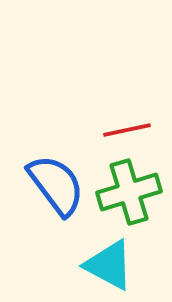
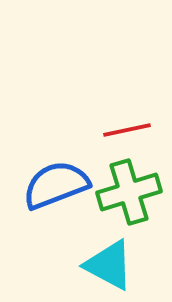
blue semicircle: rotated 74 degrees counterclockwise
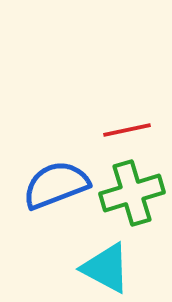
green cross: moved 3 px right, 1 px down
cyan triangle: moved 3 px left, 3 px down
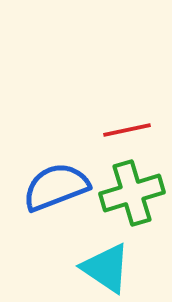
blue semicircle: moved 2 px down
cyan triangle: rotated 6 degrees clockwise
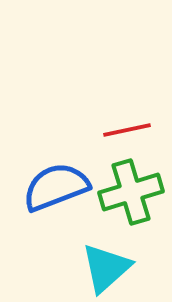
green cross: moved 1 px left, 1 px up
cyan triangle: rotated 44 degrees clockwise
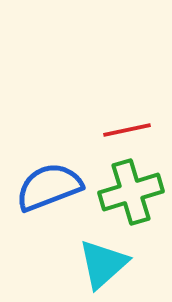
blue semicircle: moved 7 px left
cyan triangle: moved 3 px left, 4 px up
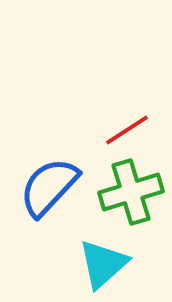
red line: rotated 21 degrees counterclockwise
blue semicircle: rotated 26 degrees counterclockwise
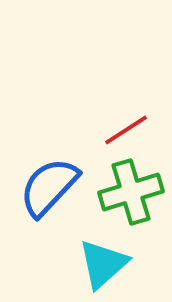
red line: moved 1 px left
